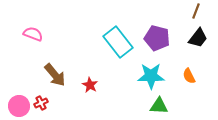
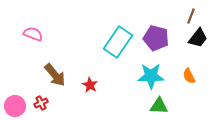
brown line: moved 5 px left, 5 px down
purple pentagon: moved 1 px left
cyan rectangle: rotated 72 degrees clockwise
pink circle: moved 4 px left
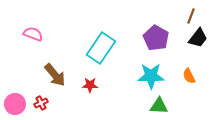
purple pentagon: rotated 15 degrees clockwise
cyan rectangle: moved 17 px left, 6 px down
red star: rotated 28 degrees counterclockwise
pink circle: moved 2 px up
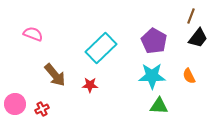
purple pentagon: moved 2 px left, 3 px down
cyan rectangle: rotated 12 degrees clockwise
cyan star: moved 1 px right
red cross: moved 1 px right, 6 px down
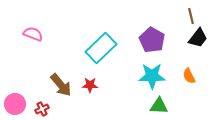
brown line: rotated 35 degrees counterclockwise
purple pentagon: moved 2 px left, 1 px up
brown arrow: moved 6 px right, 10 px down
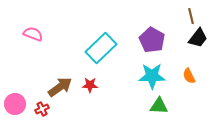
brown arrow: moved 1 px left, 2 px down; rotated 85 degrees counterclockwise
